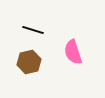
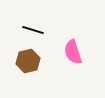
brown hexagon: moved 1 px left, 1 px up
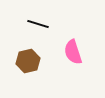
black line: moved 5 px right, 6 px up
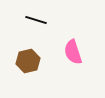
black line: moved 2 px left, 4 px up
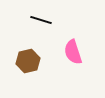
black line: moved 5 px right
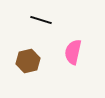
pink semicircle: rotated 30 degrees clockwise
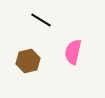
black line: rotated 15 degrees clockwise
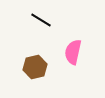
brown hexagon: moved 7 px right, 6 px down
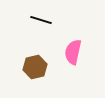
black line: rotated 15 degrees counterclockwise
